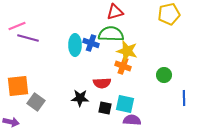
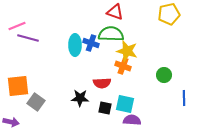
red triangle: rotated 36 degrees clockwise
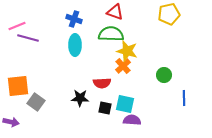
blue cross: moved 17 px left, 24 px up
orange cross: rotated 28 degrees clockwise
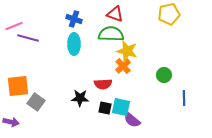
red triangle: moved 2 px down
pink line: moved 3 px left
cyan ellipse: moved 1 px left, 1 px up
red semicircle: moved 1 px right, 1 px down
cyan square: moved 4 px left, 3 px down
purple semicircle: rotated 144 degrees counterclockwise
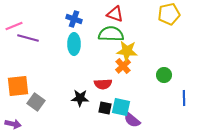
yellow star: rotated 10 degrees counterclockwise
purple arrow: moved 2 px right, 2 px down
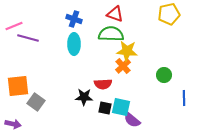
black star: moved 4 px right, 1 px up
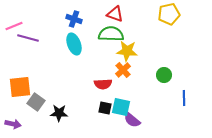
cyan ellipse: rotated 20 degrees counterclockwise
orange cross: moved 4 px down
orange square: moved 2 px right, 1 px down
black star: moved 25 px left, 16 px down
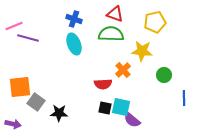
yellow pentagon: moved 14 px left, 8 px down
yellow star: moved 15 px right
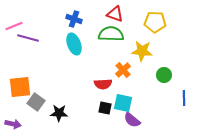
yellow pentagon: rotated 15 degrees clockwise
cyan square: moved 2 px right, 4 px up
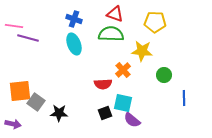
pink line: rotated 30 degrees clockwise
orange square: moved 4 px down
black square: moved 5 px down; rotated 32 degrees counterclockwise
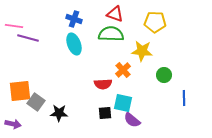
black square: rotated 16 degrees clockwise
